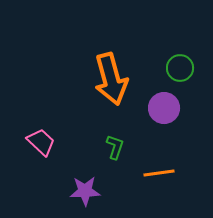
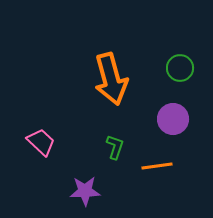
purple circle: moved 9 px right, 11 px down
orange line: moved 2 px left, 7 px up
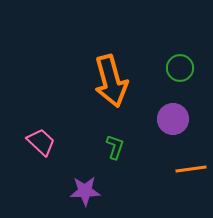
orange arrow: moved 2 px down
orange line: moved 34 px right, 3 px down
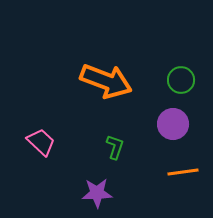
green circle: moved 1 px right, 12 px down
orange arrow: moved 5 px left; rotated 54 degrees counterclockwise
purple circle: moved 5 px down
orange line: moved 8 px left, 3 px down
purple star: moved 12 px right, 2 px down
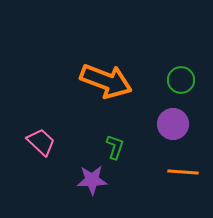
orange line: rotated 12 degrees clockwise
purple star: moved 5 px left, 13 px up
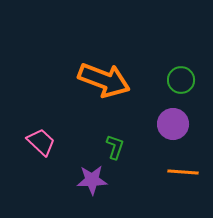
orange arrow: moved 2 px left, 1 px up
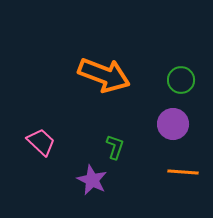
orange arrow: moved 5 px up
purple star: rotated 28 degrees clockwise
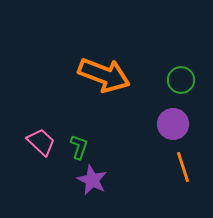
green L-shape: moved 36 px left
orange line: moved 5 px up; rotated 68 degrees clockwise
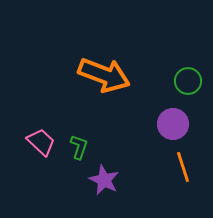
green circle: moved 7 px right, 1 px down
purple star: moved 12 px right
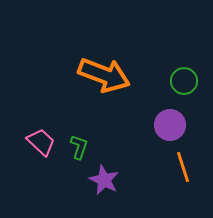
green circle: moved 4 px left
purple circle: moved 3 px left, 1 px down
